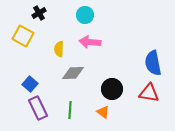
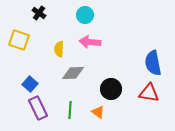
black cross: rotated 24 degrees counterclockwise
yellow square: moved 4 px left, 4 px down; rotated 10 degrees counterclockwise
black circle: moved 1 px left
orange triangle: moved 5 px left
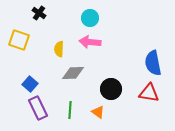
cyan circle: moved 5 px right, 3 px down
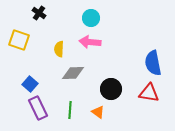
cyan circle: moved 1 px right
